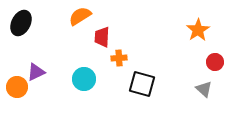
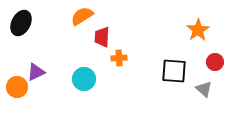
orange semicircle: moved 2 px right
black square: moved 32 px right, 13 px up; rotated 12 degrees counterclockwise
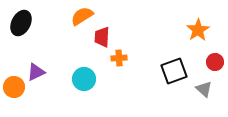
black square: rotated 24 degrees counterclockwise
orange circle: moved 3 px left
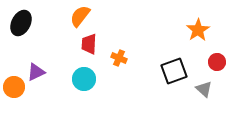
orange semicircle: moved 2 px left; rotated 20 degrees counterclockwise
red trapezoid: moved 13 px left, 7 px down
orange cross: rotated 28 degrees clockwise
red circle: moved 2 px right
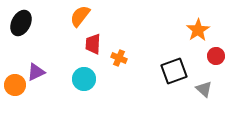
red trapezoid: moved 4 px right
red circle: moved 1 px left, 6 px up
orange circle: moved 1 px right, 2 px up
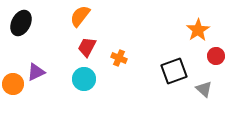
red trapezoid: moved 6 px left, 3 px down; rotated 25 degrees clockwise
orange circle: moved 2 px left, 1 px up
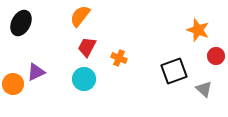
orange star: rotated 20 degrees counterclockwise
